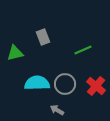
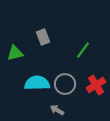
green line: rotated 30 degrees counterclockwise
red cross: moved 1 px up; rotated 18 degrees clockwise
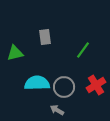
gray rectangle: moved 2 px right; rotated 14 degrees clockwise
gray circle: moved 1 px left, 3 px down
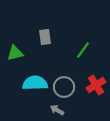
cyan semicircle: moved 2 px left
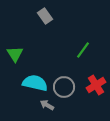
gray rectangle: moved 21 px up; rotated 28 degrees counterclockwise
green triangle: moved 1 px down; rotated 48 degrees counterclockwise
cyan semicircle: rotated 15 degrees clockwise
gray arrow: moved 10 px left, 5 px up
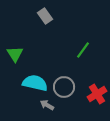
red cross: moved 1 px right, 9 px down
